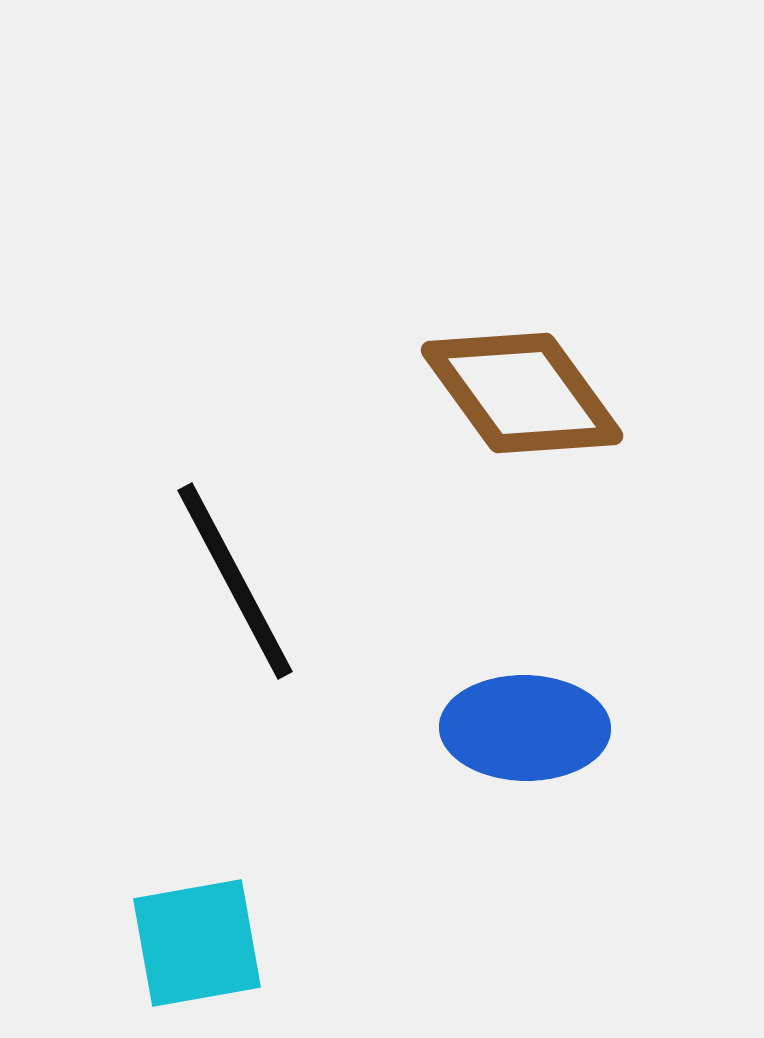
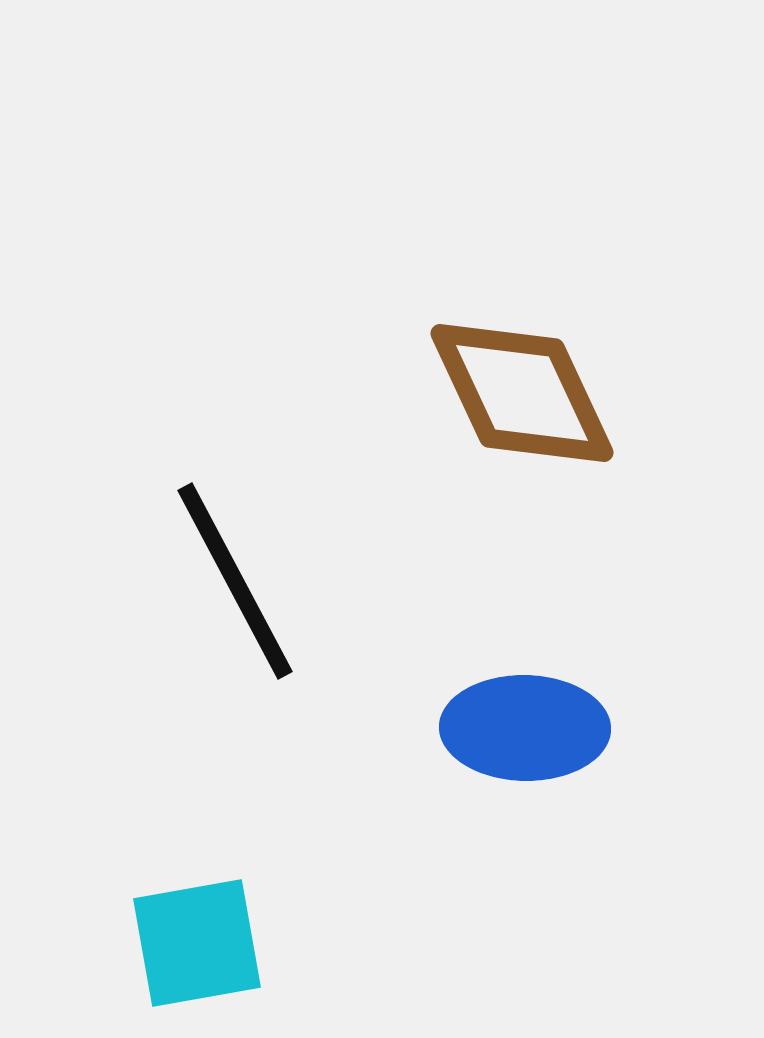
brown diamond: rotated 11 degrees clockwise
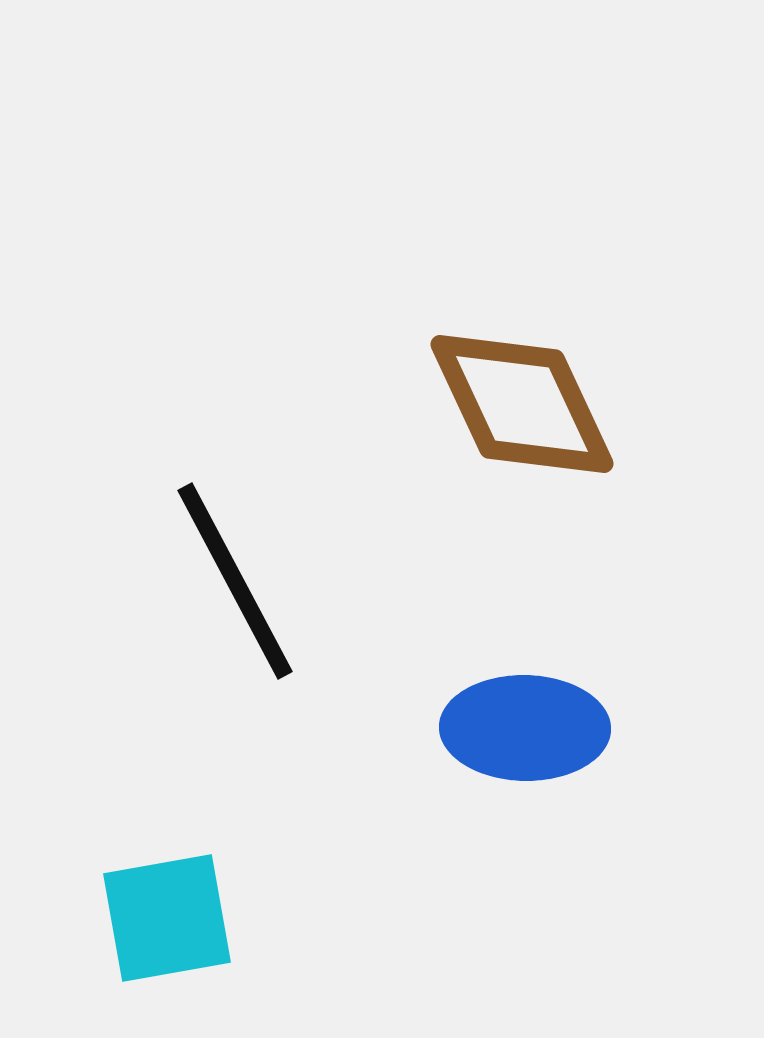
brown diamond: moved 11 px down
cyan square: moved 30 px left, 25 px up
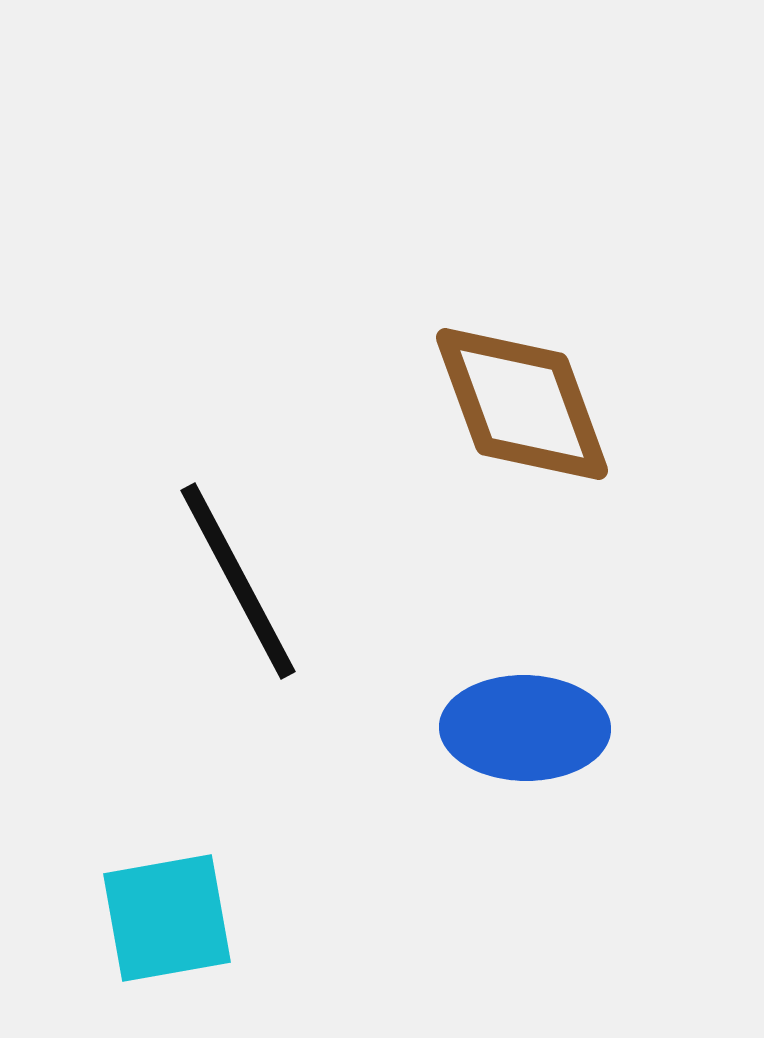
brown diamond: rotated 5 degrees clockwise
black line: moved 3 px right
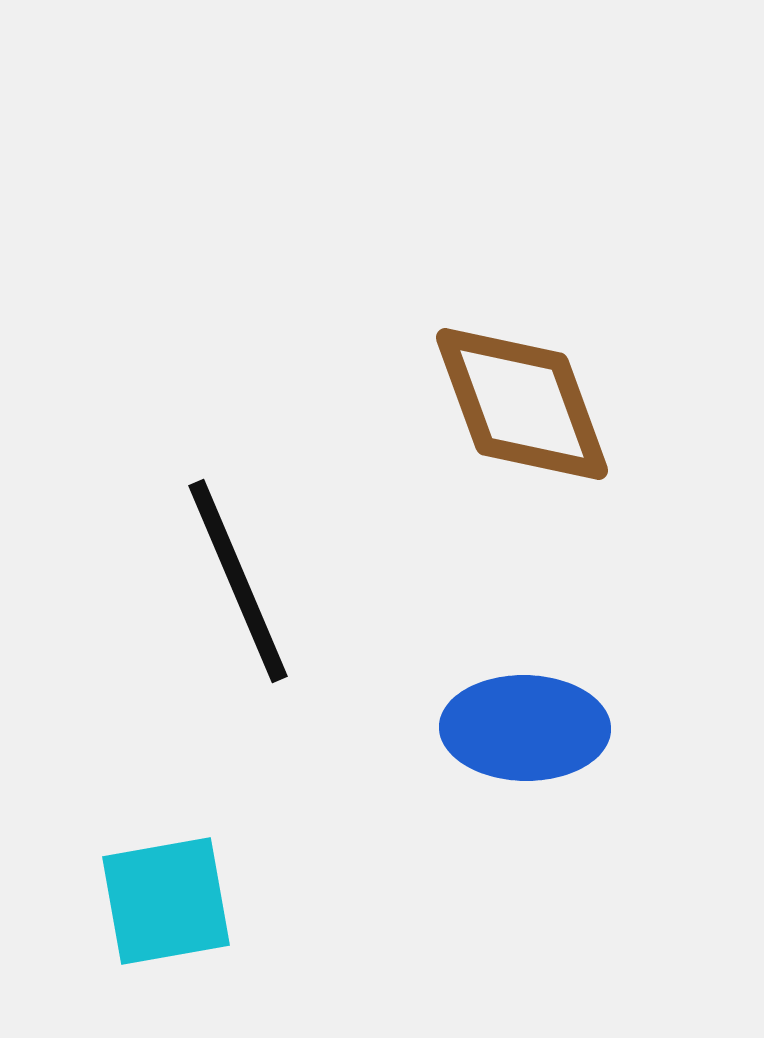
black line: rotated 5 degrees clockwise
cyan square: moved 1 px left, 17 px up
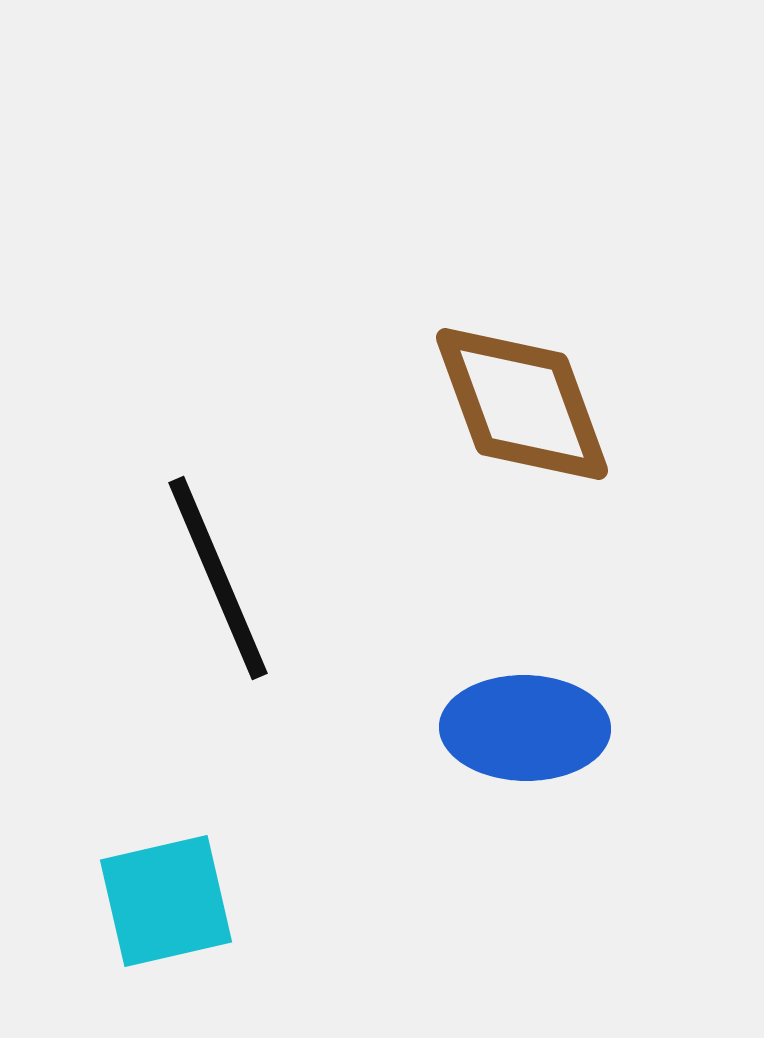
black line: moved 20 px left, 3 px up
cyan square: rotated 3 degrees counterclockwise
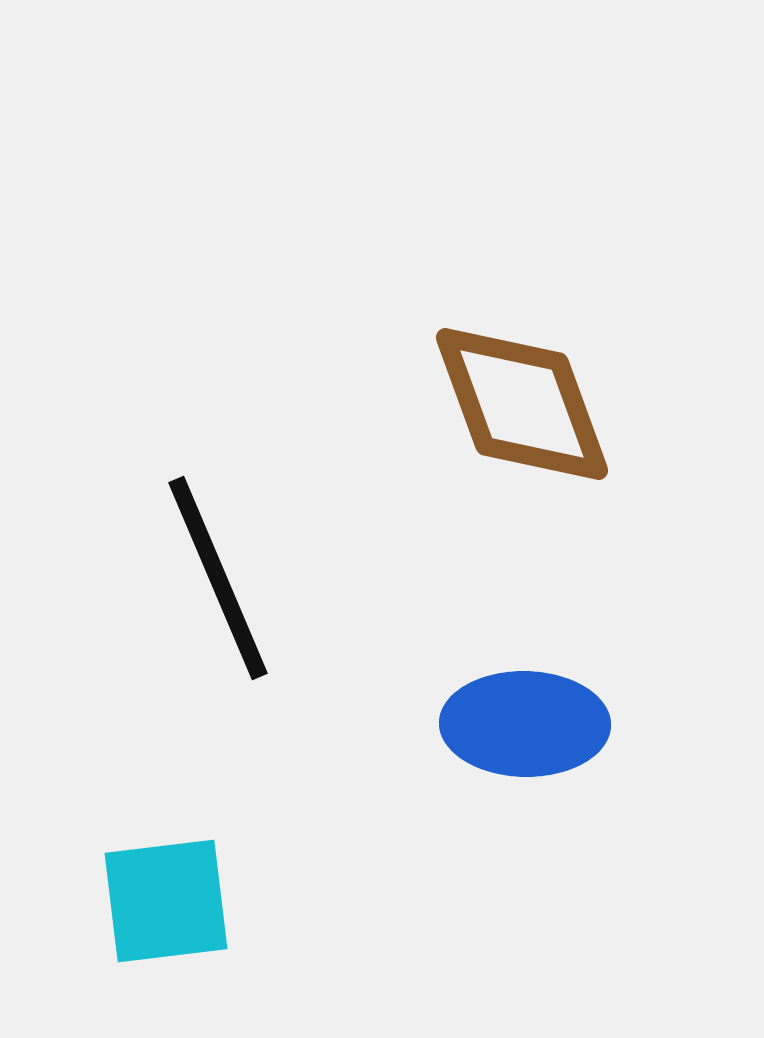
blue ellipse: moved 4 px up
cyan square: rotated 6 degrees clockwise
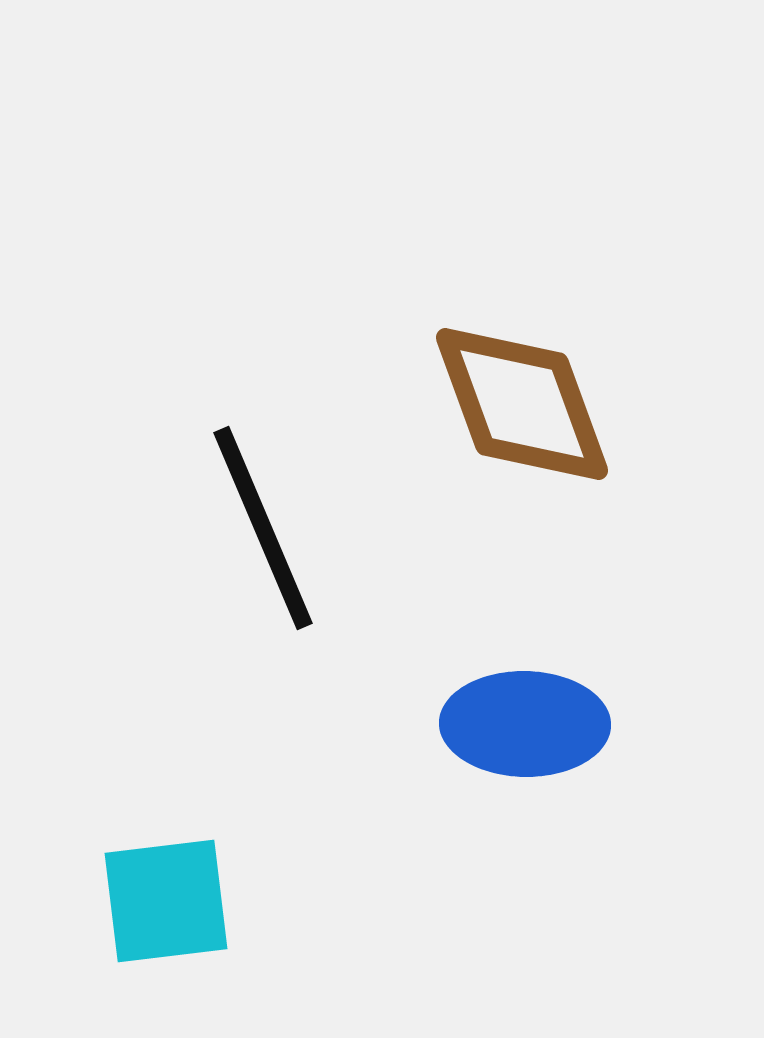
black line: moved 45 px right, 50 px up
